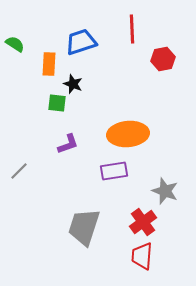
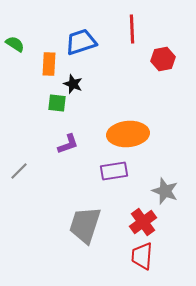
gray trapezoid: moved 1 px right, 2 px up
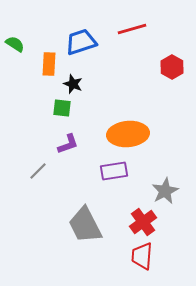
red line: rotated 76 degrees clockwise
red hexagon: moved 9 px right, 8 px down; rotated 20 degrees counterclockwise
green square: moved 5 px right, 5 px down
gray line: moved 19 px right
gray star: rotated 24 degrees clockwise
gray trapezoid: rotated 45 degrees counterclockwise
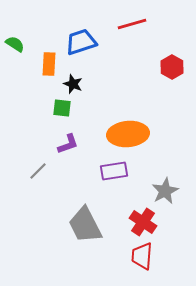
red line: moved 5 px up
red cross: rotated 20 degrees counterclockwise
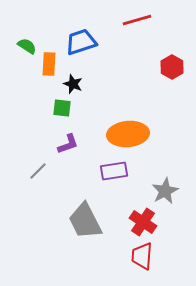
red line: moved 5 px right, 4 px up
green semicircle: moved 12 px right, 2 px down
gray trapezoid: moved 4 px up
